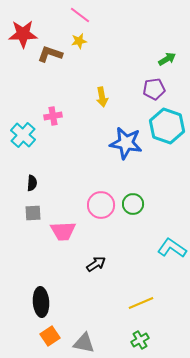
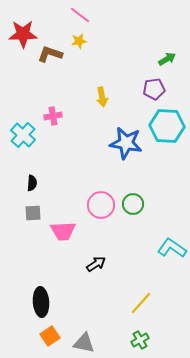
cyan hexagon: rotated 16 degrees counterclockwise
yellow line: rotated 25 degrees counterclockwise
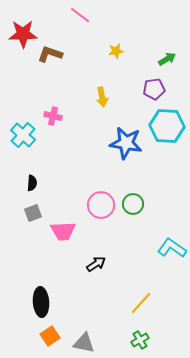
yellow star: moved 37 px right, 10 px down
pink cross: rotated 24 degrees clockwise
gray square: rotated 18 degrees counterclockwise
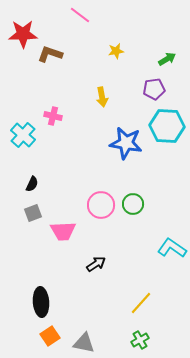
black semicircle: moved 1 px down; rotated 21 degrees clockwise
